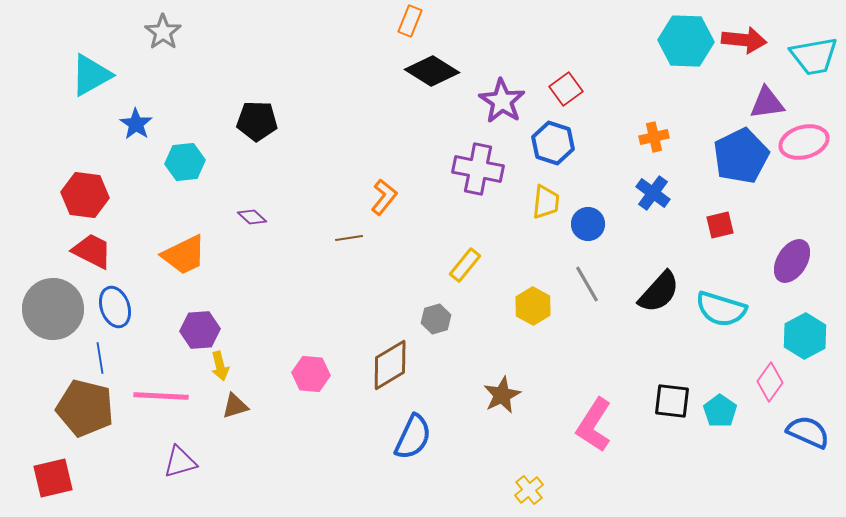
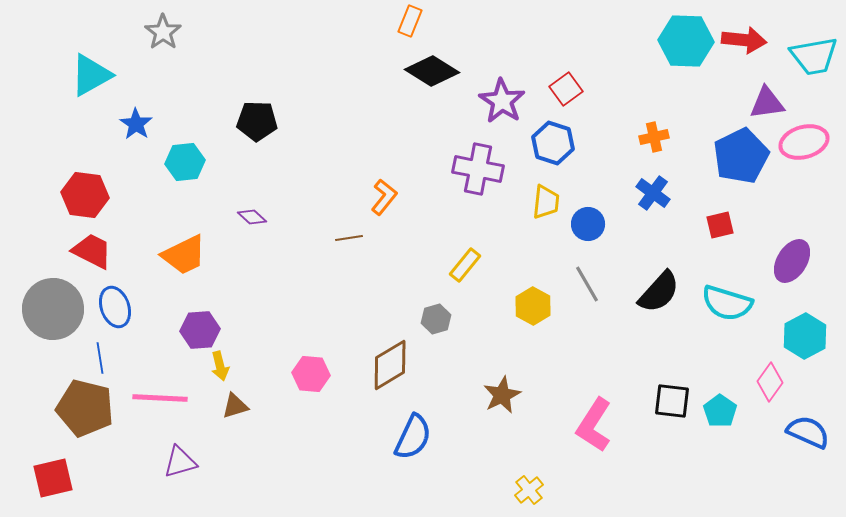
cyan semicircle at (721, 309): moved 6 px right, 6 px up
pink line at (161, 396): moved 1 px left, 2 px down
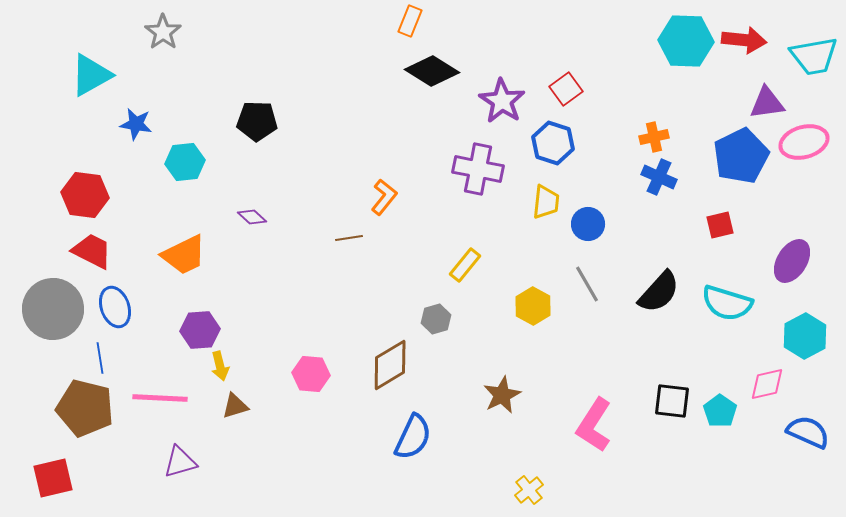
blue star at (136, 124): rotated 24 degrees counterclockwise
blue cross at (653, 193): moved 6 px right, 16 px up; rotated 12 degrees counterclockwise
pink diamond at (770, 382): moved 3 px left, 2 px down; rotated 42 degrees clockwise
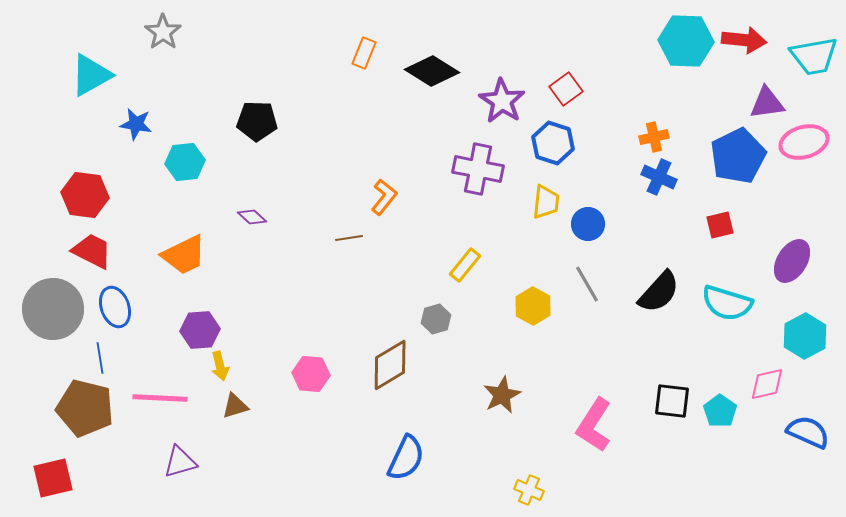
orange rectangle at (410, 21): moved 46 px left, 32 px down
blue pentagon at (741, 156): moved 3 px left
blue semicircle at (413, 437): moved 7 px left, 21 px down
yellow cross at (529, 490): rotated 28 degrees counterclockwise
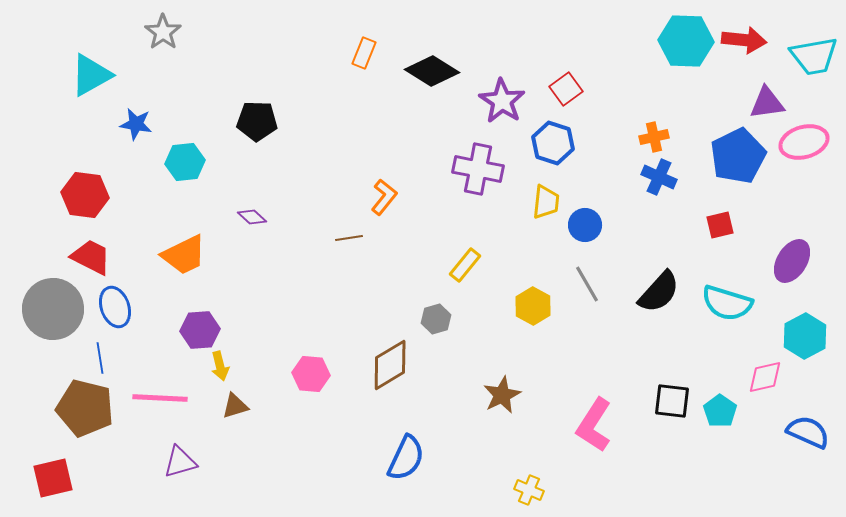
blue circle at (588, 224): moved 3 px left, 1 px down
red trapezoid at (92, 251): moved 1 px left, 6 px down
pink diamond at (767, 384): moved 2 px left, 7 px up
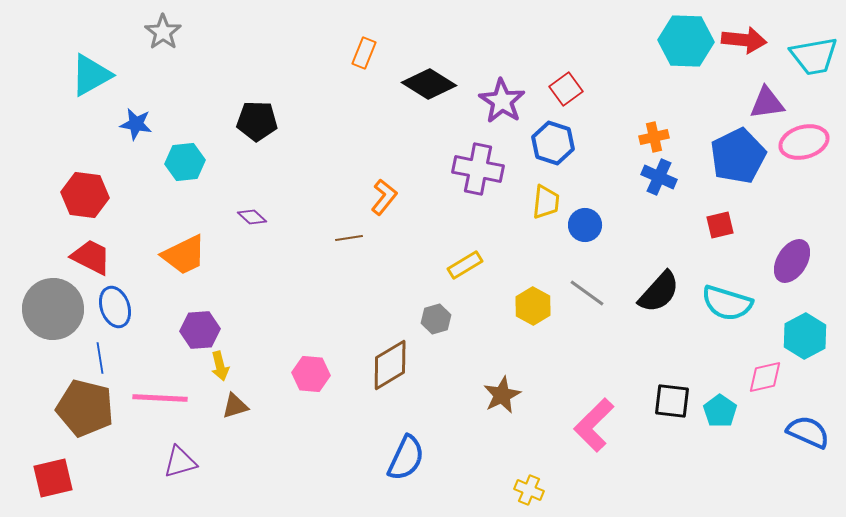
black diamond at (432, 71): moved 3 px left, 13 px down
yellow rectangle at (465, 265): rotated 20 degrees clockwise
gray line at (587, 284): moved 9 px down; rotated 24 degrees counterclockwise
pink L-shape at (594, 425): rotated 12 degrees clockwise
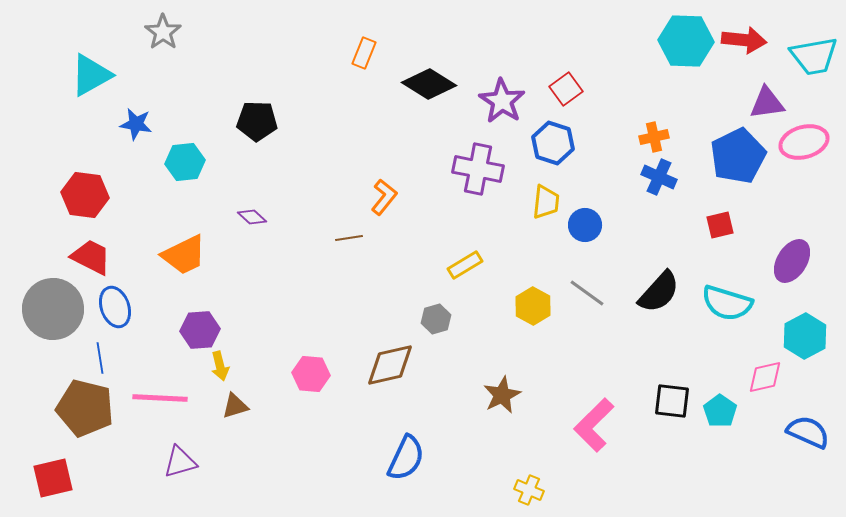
brown diamond at (390, 365): rotated 18 degrees clockwise
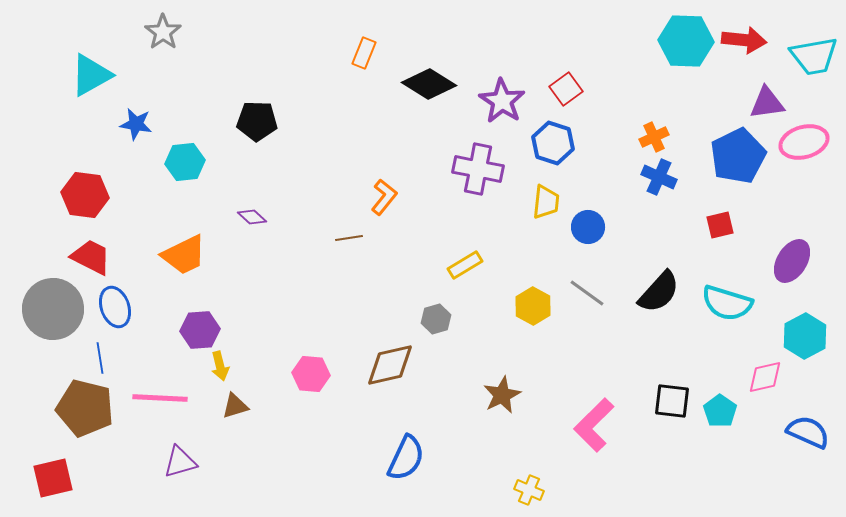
orange cross at (654, 137): rotated 12 degrees counterclockwise
blue circle at (585, 225): moved 3 px right, 2 px down
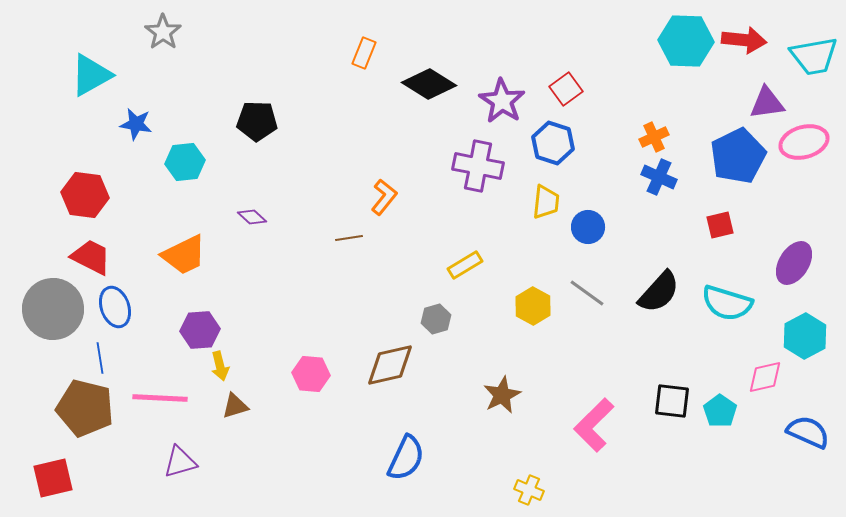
purple cross at (478, 169): moved 3 px up
purple ellipse at (792, 261): moved 2 px right, 2 px down
